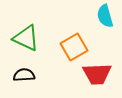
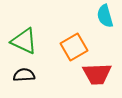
green triangle: moved 2 px left, 3 px down
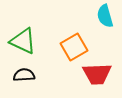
green triangle: moved 1 px left
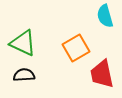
green triangle: moved 2 px down
orange square: moved 2 px right, 1 px down
red trapezoid: moved 5 px right; rotated 80 degrees clockwise
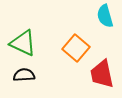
orange square: rotated 20 degrees counterclockwise
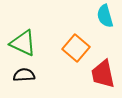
red trapezoid: moved 1 px right
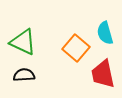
cyan semicircle: moved 17 px down
green triangle: moved 1 px up
